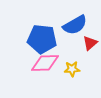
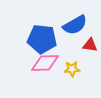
red triangle: moved 2 px down; rotated 49 degrees clockwise
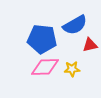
red triangle: rotated 21 degrees counterclockwise
pink diamond: moved 4 px down
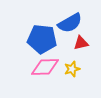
blue semicircle: moved 5 px left, 2 px up
red triangle: moved 9 px left, 2 px up
yellow star: rotated 14 degrees counterclockwise
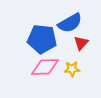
red triangle: rotated 35 degrees counterclockwise
yellow star: rotated 14 degrees clockwise
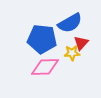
yellow star: moved 16 px up
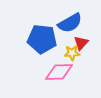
pink diamond: moved 14 px right, 5 px down
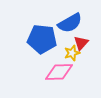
yellow star: rotated 14 degrees counterclockwise
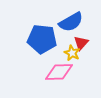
blue semicircle: moved 1 px right, 1 px up
yellow star: rotated 28 degrees counterclockwise
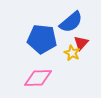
blue semicircle: rotated 10 degrees counterclockwise
pink diamond: moved 21 px left, 6 px down
